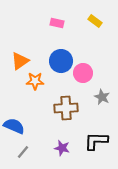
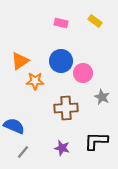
pink rectangle: moved 4 px right
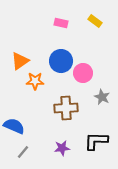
purple star: rotated 21 degrees counterclockwise
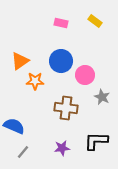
pink circle: moved 2 px right, 2 px down
brown cross: rotated 10 degrees clockwise
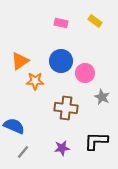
pink circle: moved 2 px up
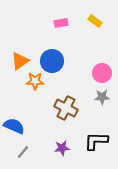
pink rectangle: rotated 24 degrees counterclockwise
blue circle: moved 9 px left
pink circle: moved 17 px right
gray star: rotated 28 degrees counterclockwise
brown cross: rotated 20 degrees clockwise
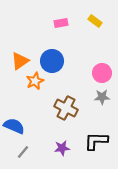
orange star: rotated 24 degrees counterclockwise
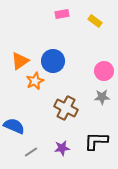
pink rectangle: moved 1 px right, 9 px up
blue circle: moved 1 px right
pink circle: moved 2 px right, 2 px up
gray line: moved 8 px right; rotated 16 degrees clockwise
